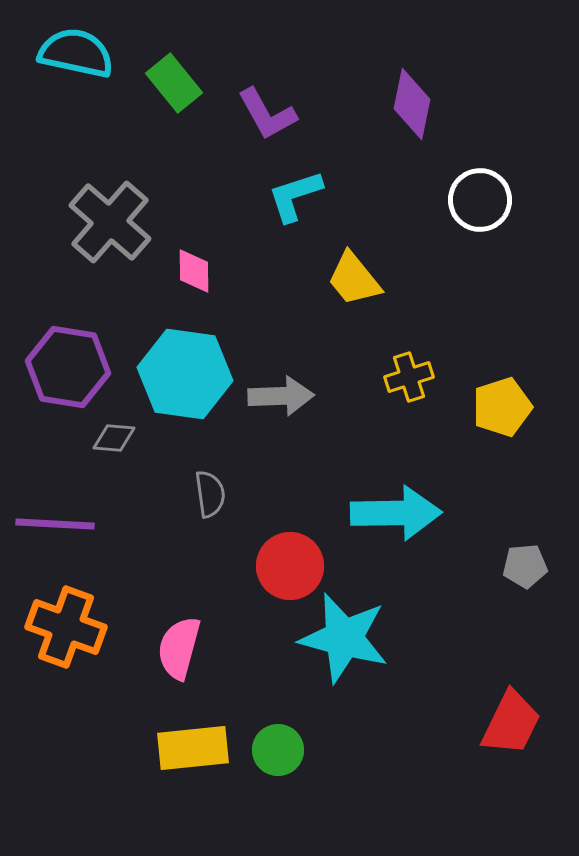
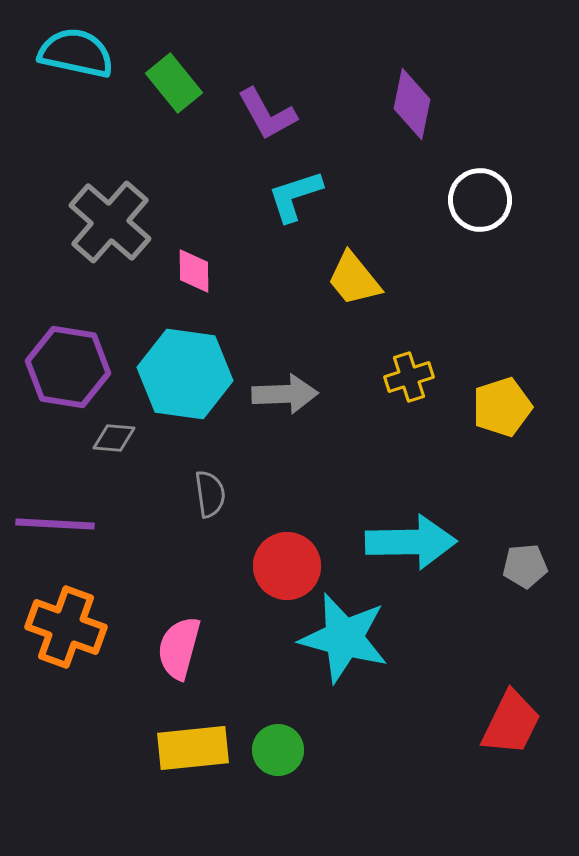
gray arrow: moved 4 px right, 2 px up
cyan arrow: moved 15 px right, 29 px down
red circle: moved 3 px left
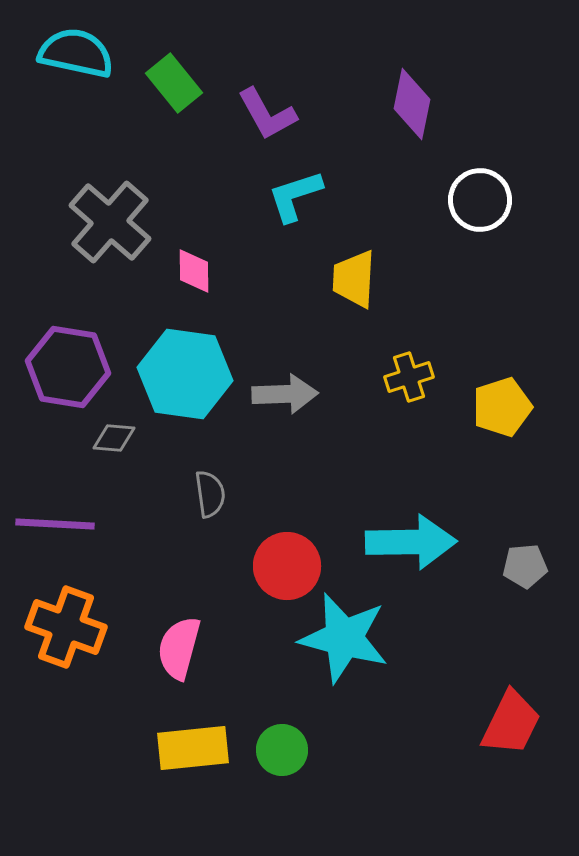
yellow trapezoid: rotated 42 degrees clockwise
green circle: moved 4 px right
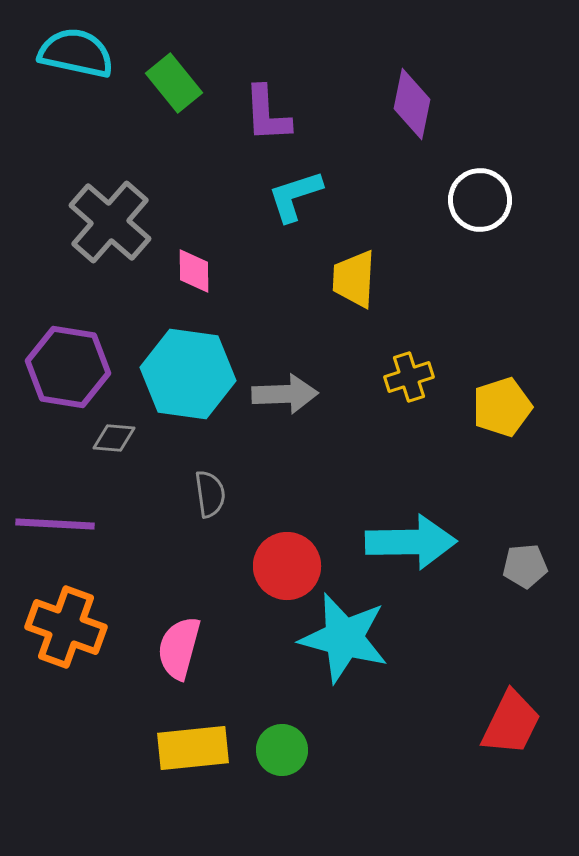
purple L-shape: rotated 26 degrees clockwise
cyan hexagon: moved 3 px right
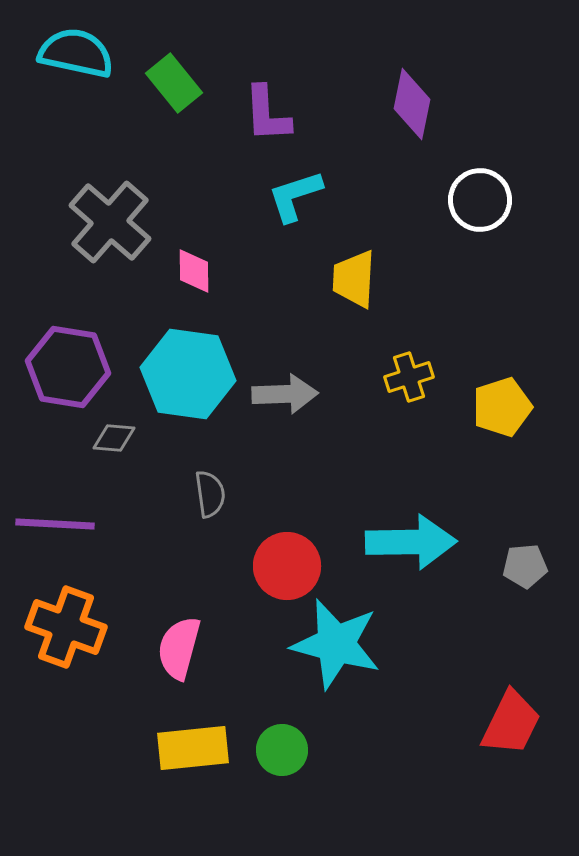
cyan star: moved 8 px left, 6 px down
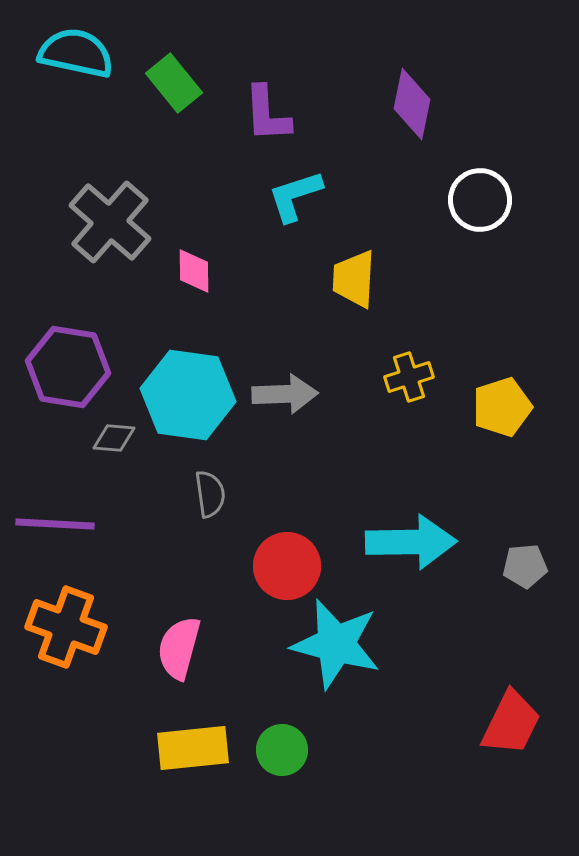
cyan hexagon: moved 21 px down
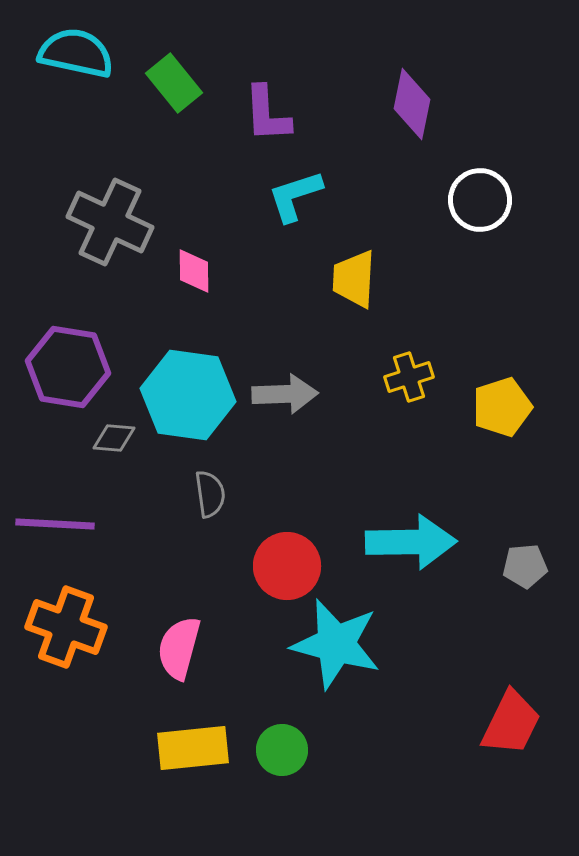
gray cross: rotated 16 degrees counterclockwise
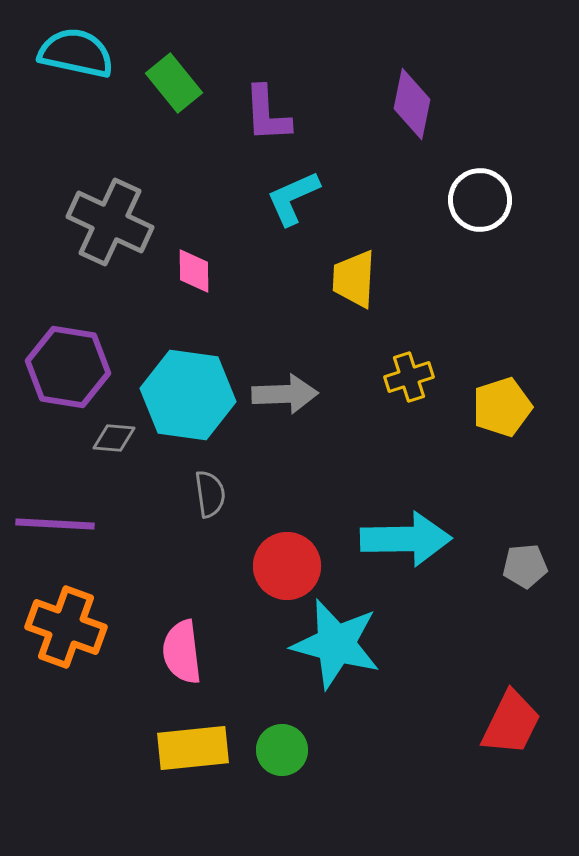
cyan L-shape: moved 2 px left, 2 px down; rotated 6 degrees counterclockwise
cyan arrow: moved 5 px left, 3 px up
pink semicircle: moved 3 px right, 4 px down; rotated 22 degrees counterclockwise
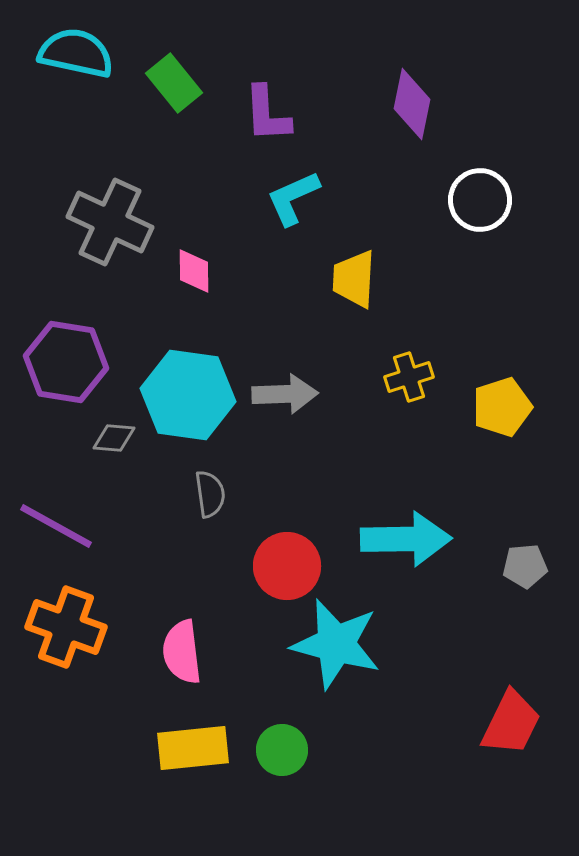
purple hexagon: moved 2 px left, 5 px up
purple line: moved 1 px right, 2 px down; rotated 26 degrees clockwise
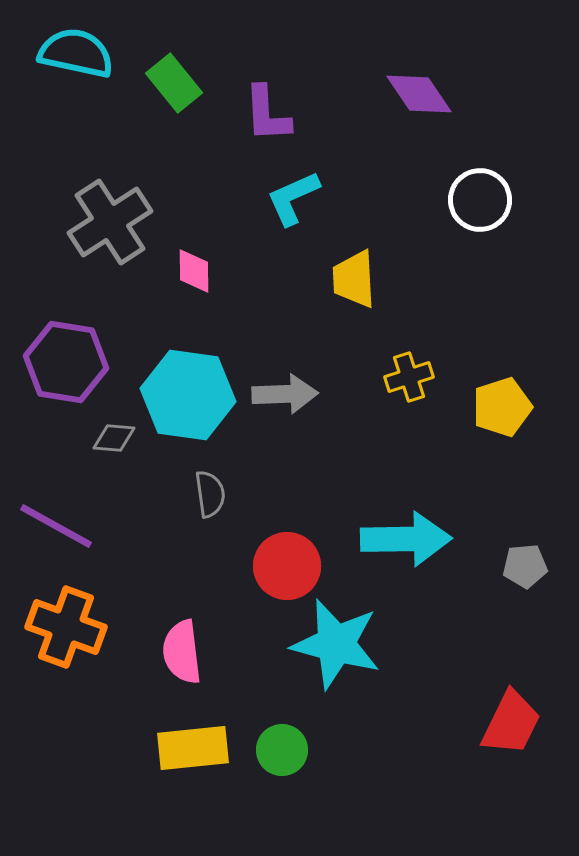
purple diamond: moved 7 px right, 10 px up; rotated 46 degrees counterclockwise
gray cross: rotated 32 degrees clockwise
yellow trapezoid: rotated 6 degrees counterclockwise
